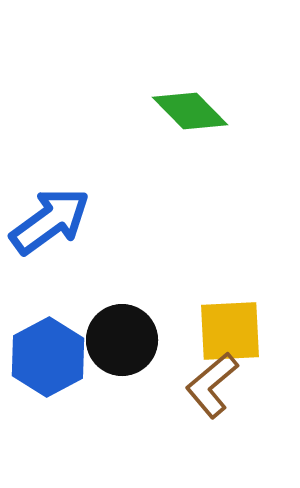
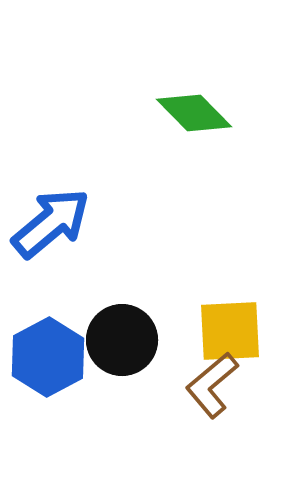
green diamond: moved 4 px right, 2 px down
blue arrow: moved 1 px right, 2 px down; rotated 4 degrees counterclockwise
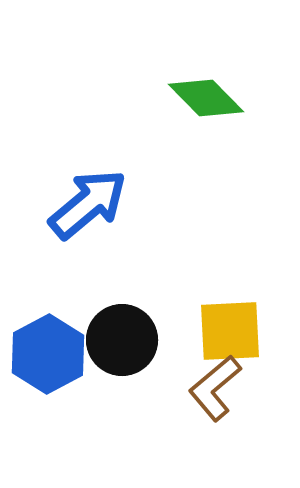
green diamond: moved 12 px right, 15 px up
blue arrow: moved 37 px right, 19 px up
blue hexagon: moved 3 px up
brown L-shape: moved 3 px right, 3 px down
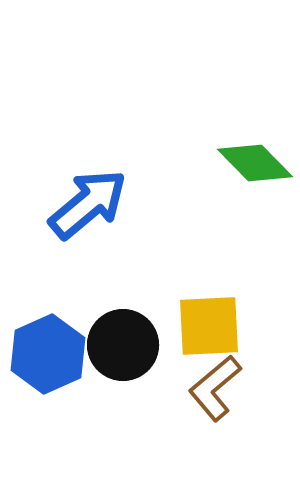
green diamond: moved 49 px right, 65 px down
yellow square: moved 21 px left, 5 px up
black circle: moved 1 px right, 5 px down
blue hexagon: rotated 4 degrees clockwise
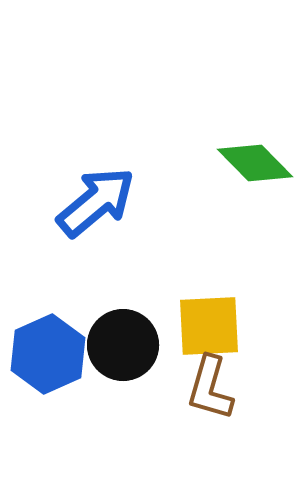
blue arrow: moved 8 px right, 2 px up
brown L-shape: moved 5 px left; rotated 34 degrees counterclockwise
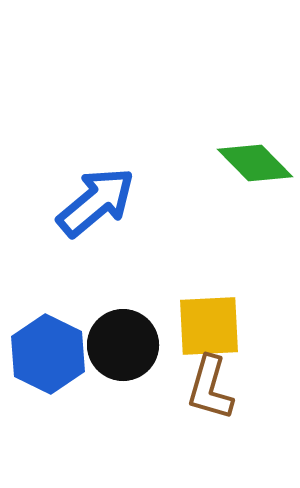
blue hexagon: rotated 10 degrees counterclockwise
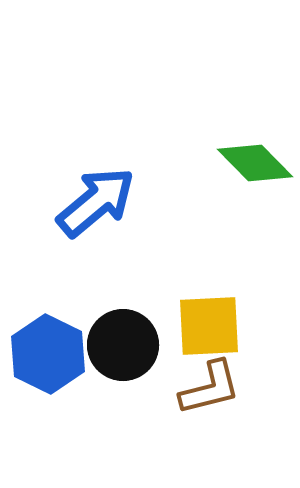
brown L-shape: rotated 120 degrees counterclockwise
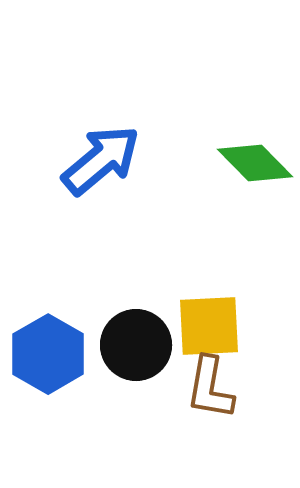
blue arrow: moved 5 px right, 42 px up
black circle: moved 13 px right
blue hexagon: rotated 4 degrees clockwise
brown L-shape: rotated 114 degrees clockwise
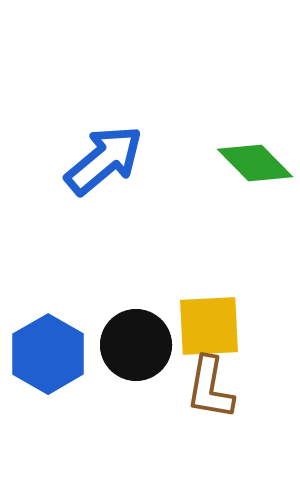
blue arrow: moved 3 px right
